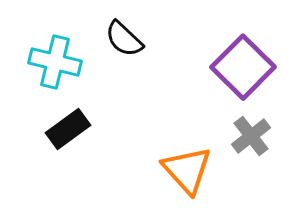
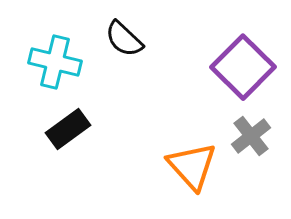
orange triangle: moved 5 px right, 4 px up
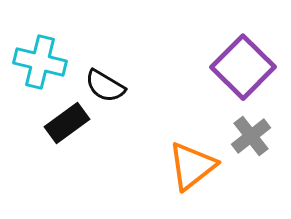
black semicircle: moved 19 px left, 47 px down; rotated 12 degrees counterclockwise
cyan cross: moved 15 px left
black rectangle: moved 1 px left, 6 px up
orange triangle: rotated 34 degrees clockwise
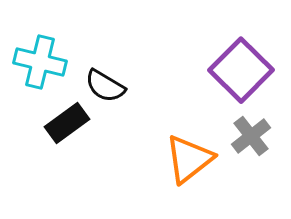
purple square: moved 2 px left, 3 px down
orange triangle: moved 3 px left, 7 px up
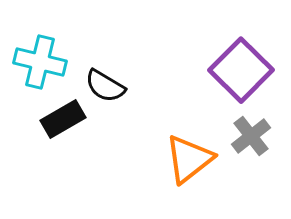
black rectangle: moved 4 px left, 4 px up; rotated 6 degrees clockwise
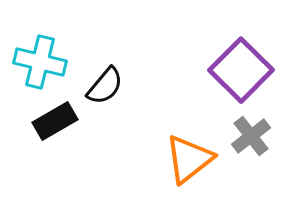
black semicircle: rotated 81 degrees counterclockwise
black rectangle: moved 8 px left, 2 px down
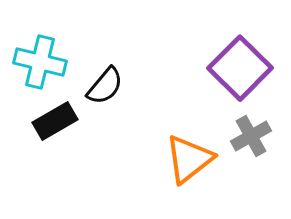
purple square: moved 1 px left, 2 px up
gray cross: rotated 9 degrees clockwise
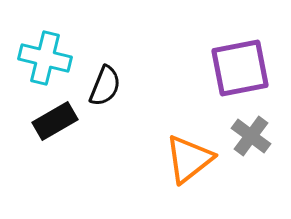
cyan cross: moved 5 px right, 4 px up
purple square: rotated 34 degrees clockwise
black semicircle: rotated 18 degrees counterclockwise
gray cross: rotated 24 degrees counterclockwise
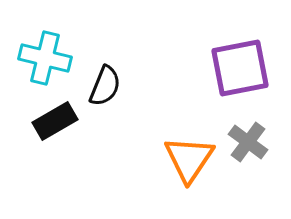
gray cross: moved 3 px left, 6 px down
orange triangle: rotated 18 degrees counterclockwise
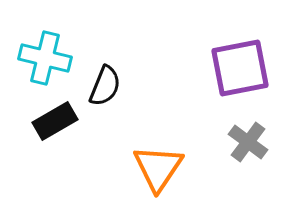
orange triangle: moved 31 px left, 9 px down
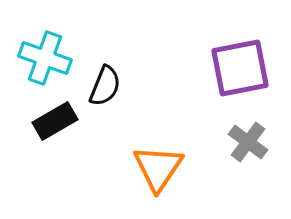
cyan cross: rotated 6 degrees clockwise
